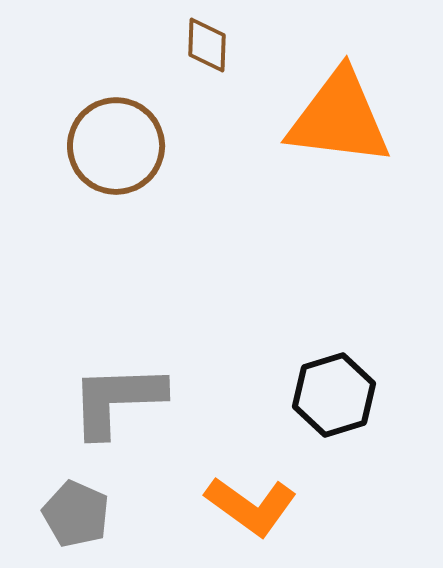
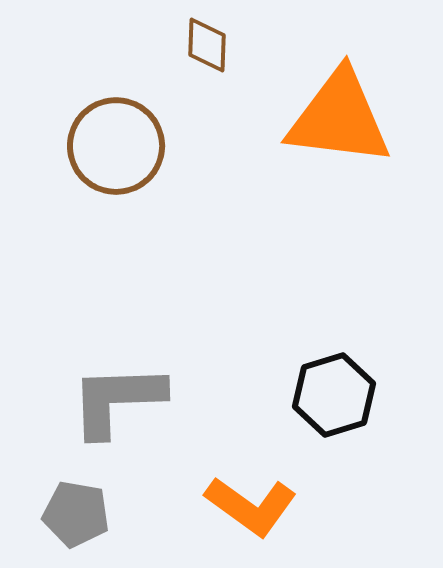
gray pentagon: rotated 14 degrees counterclockwise
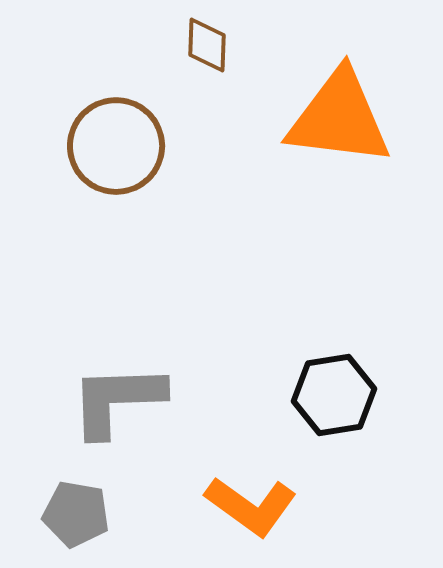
black hexagon: rotated 8 degrees clockwise
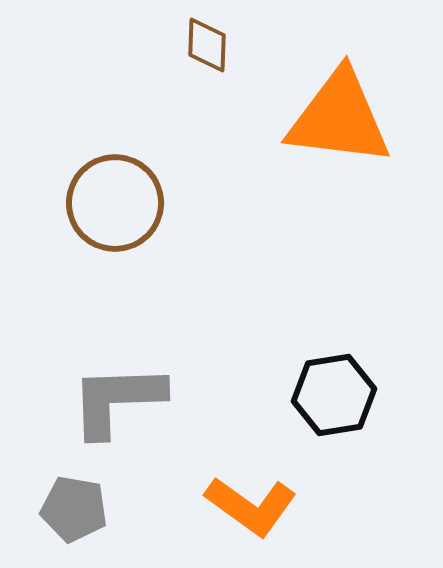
brown circle: moved 1 px left, 57 px down
gray pentagon: moved 2 px left, 5 px up
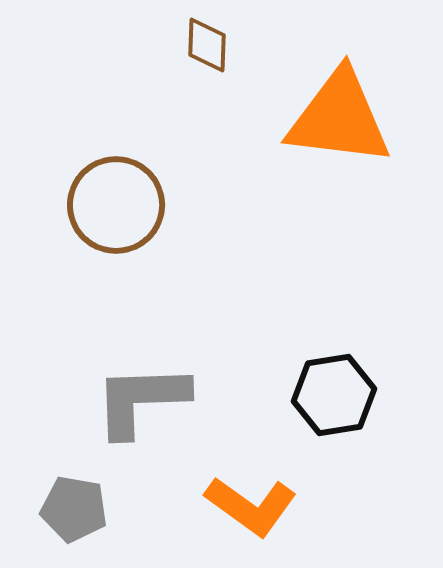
brown circle: moved 1 px right, 2 px down
gray L-shape: moved 24 px right
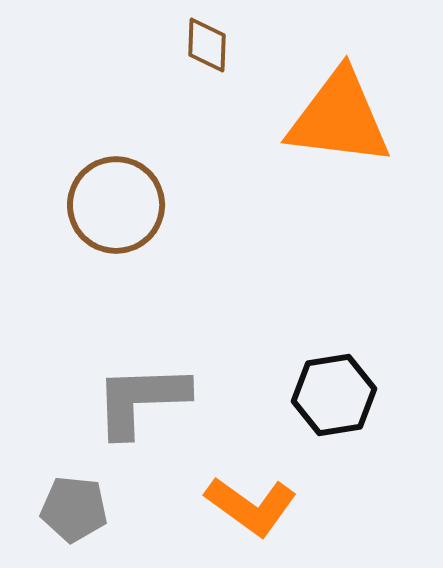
gray pentagon: rotated 4 degrees counterclockwise
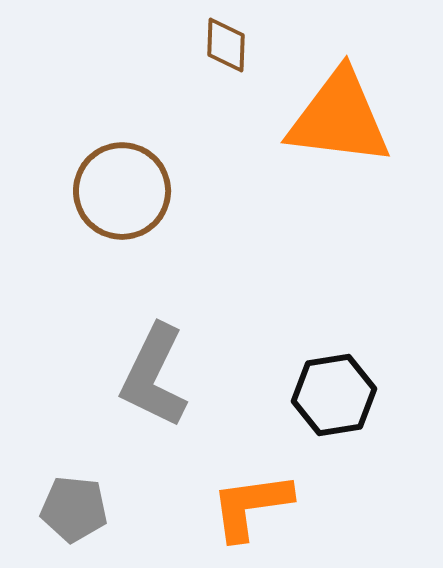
brown diamond: moved 19 px right
brown circle: moved 6 px right, 14 px up
gray L-shape: moved 13 px right, 24 px up; rotated 62 degrees counterclockwise
orange L-shape: rotated 136 degrees clockwise
